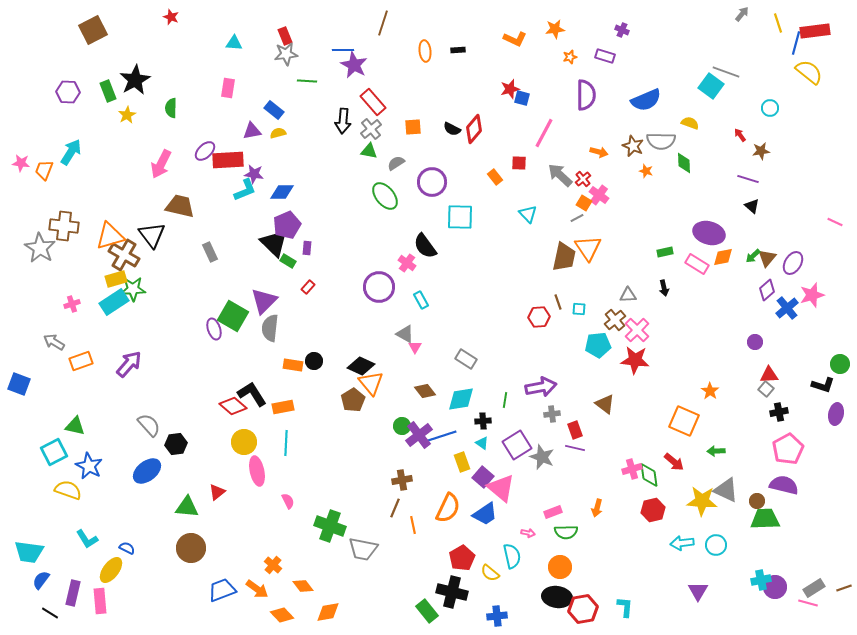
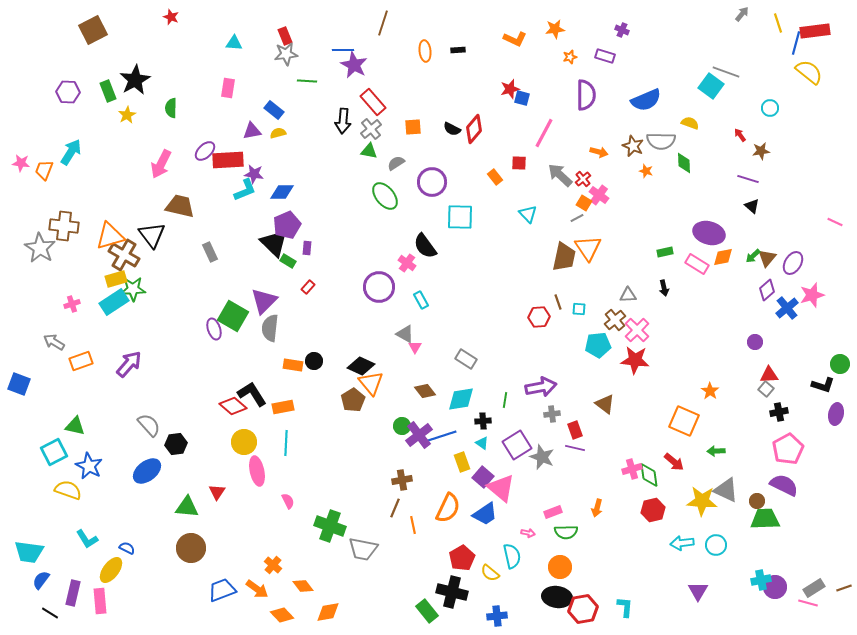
purple semicircle at (784, 485): rotated 12 degrees clockwise
red triangle at (217, 492): rotated 18 degrees counterclockwise
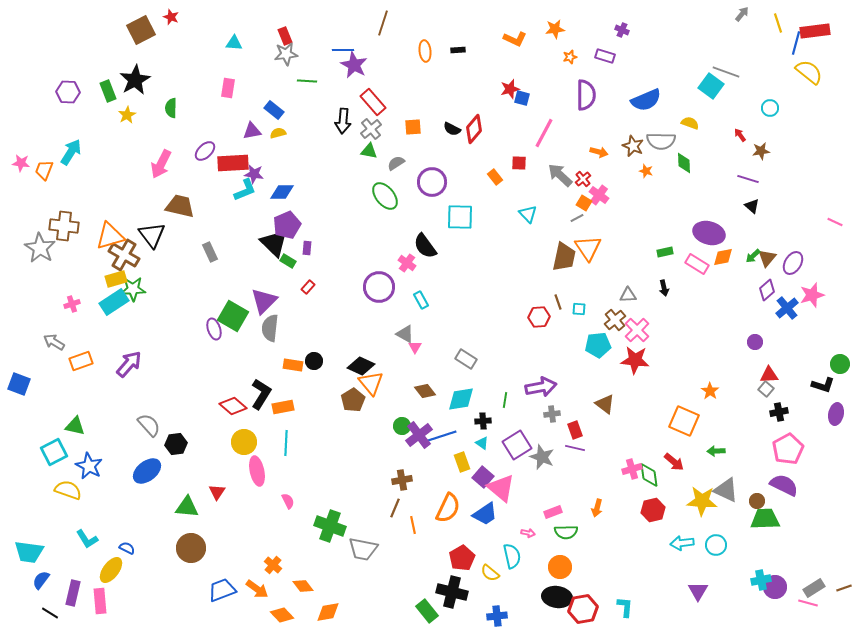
brown square at (93, 30): moved 48 px right
red rectangle at (228, 160): moved 5 px right, 3 px down
black L-shape at (252, 394): moved 9 px right; rotated 64 degrees clockwise
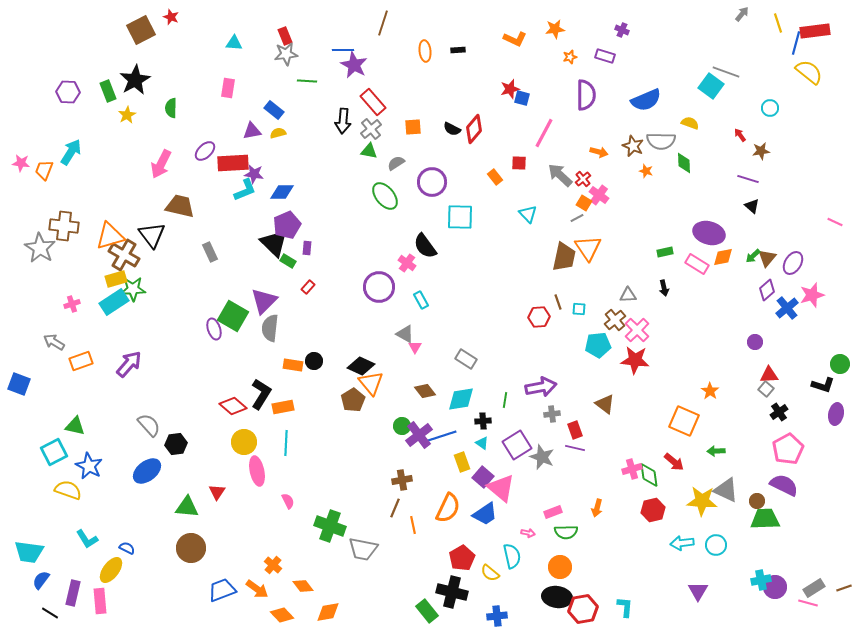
black cross at (779, 412): rotated 24 degrees counterclockwise
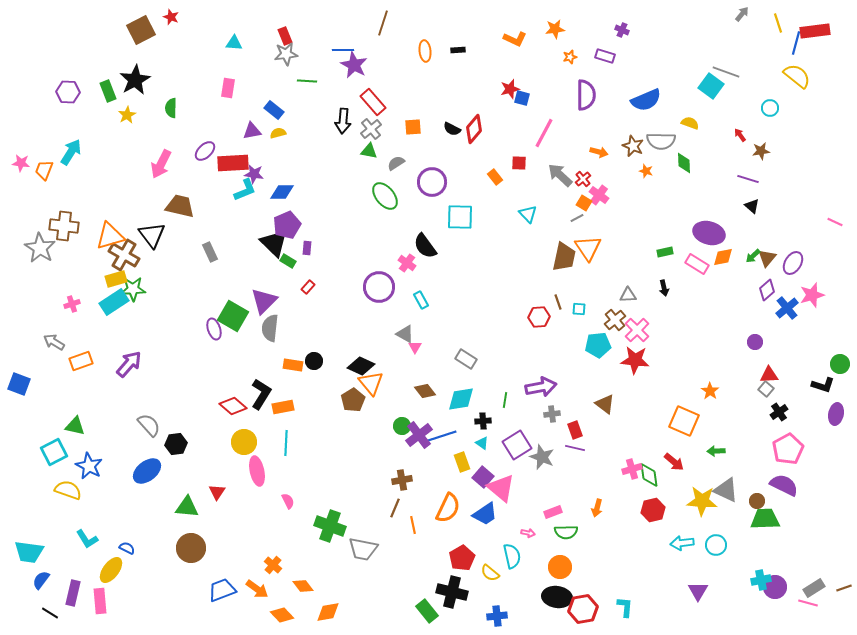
yellow semicircle at (809, 72): moved 12 px left, 4 px down
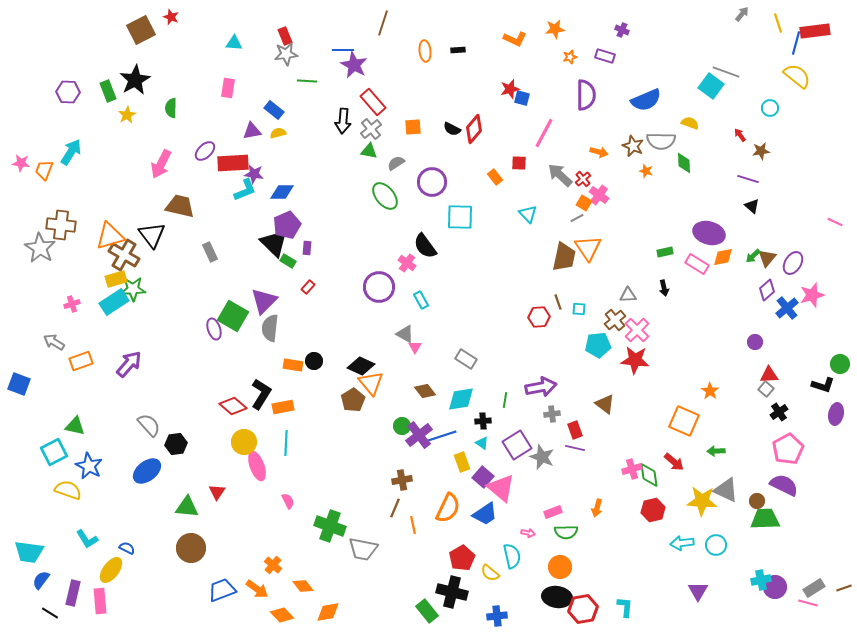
brown cross at (64, 226): moved 3 px left, 1 px up
pink ellipse at (257, 471): moved 5 px up; rotated 8 degrees counterclockwise
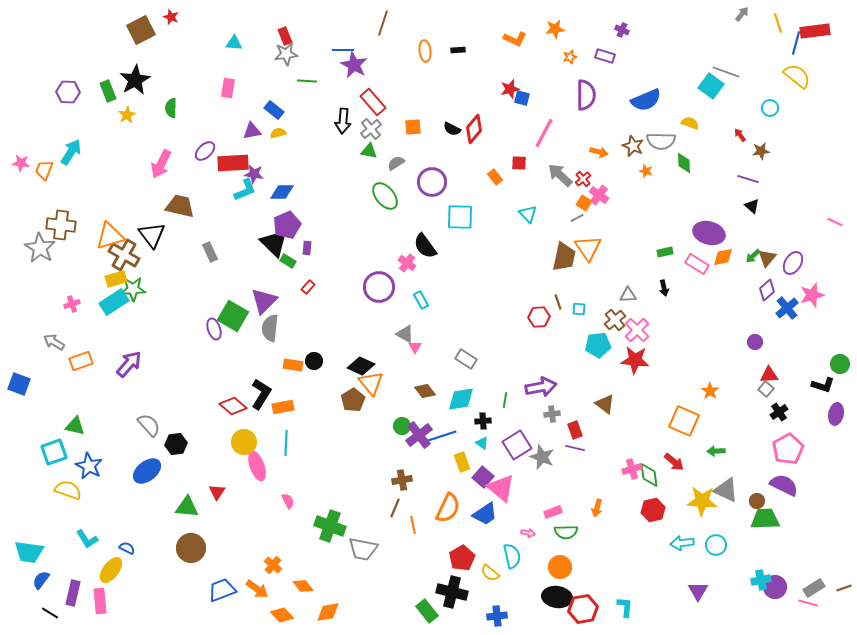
cyan square at (54, 452): rotated 8 degrees clockwise
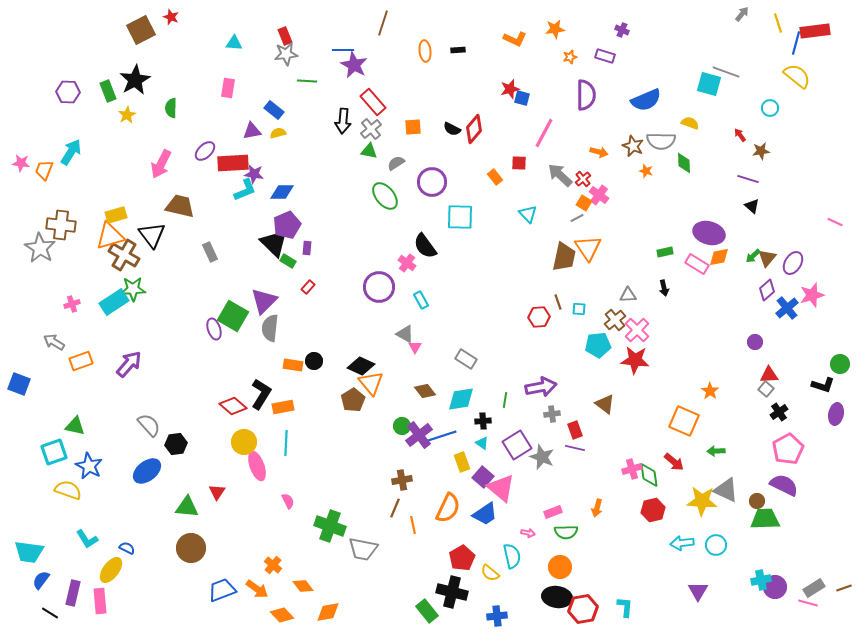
cyan square at (711, 86): moved 2 px left, 2 px up; rotated 20 degrees counterclockwise
orange diamond at (723, 257): moved 4 px left
yellow rectangle at (116, 279): moved 64 px up
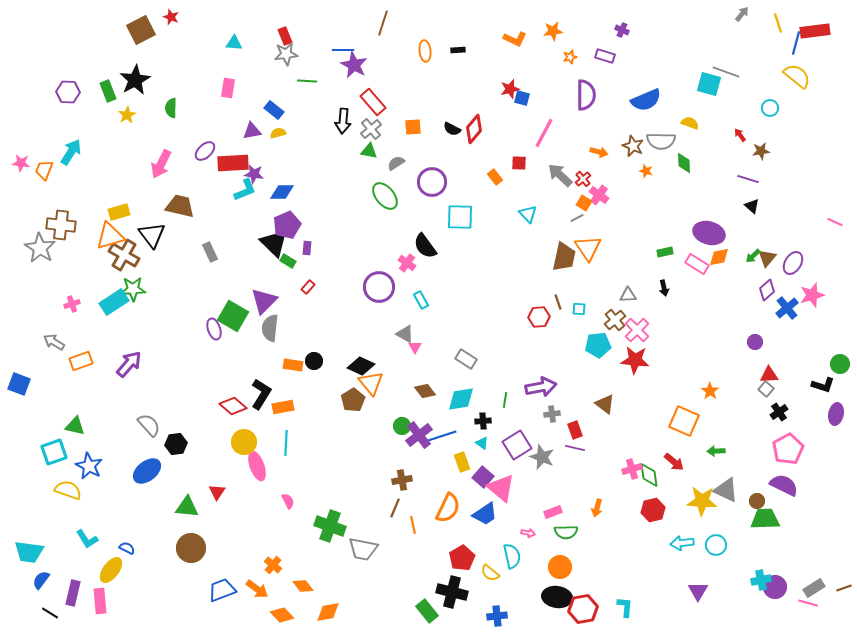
orange star at (555, 29): moved 2 px left, 2 px down
yellow rectangle at (116, 215): moved 3 px right, 3 px up
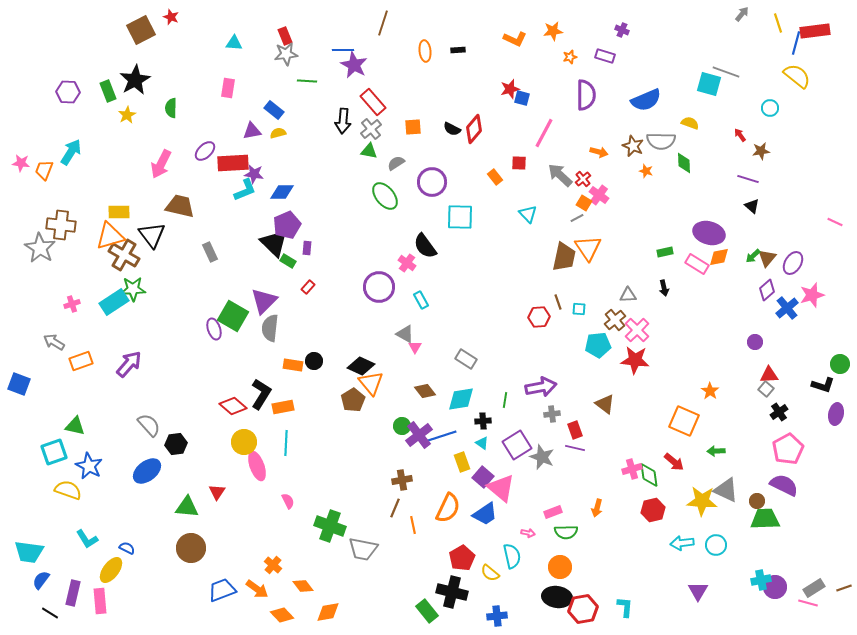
yellow rectangle at (119, 212): rotated 15 degrees clockwise
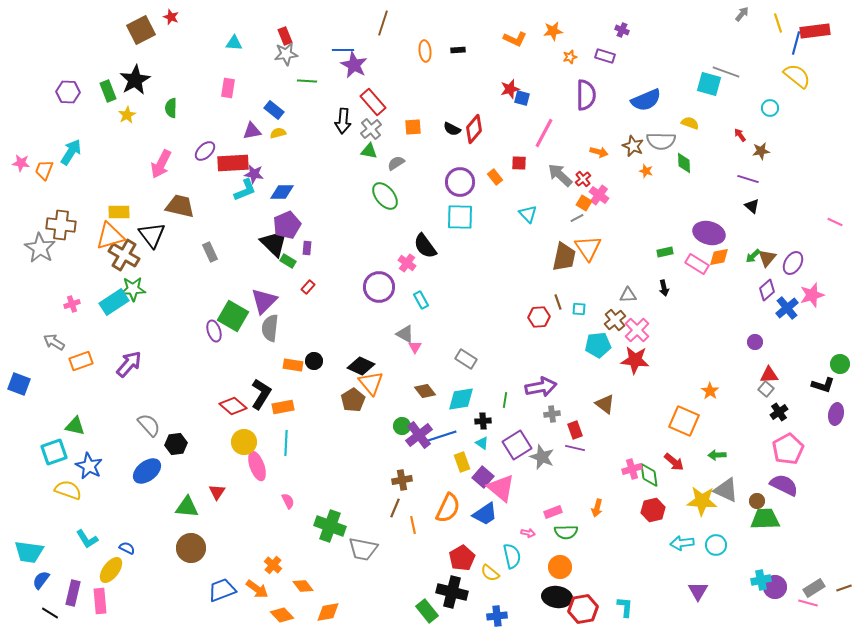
purple circle at (432, 182): moved 28 px right
purple ellipse at (214, 329): moved 2 px down
green arrow at (716, 451): moved 1 px right, 4 px down
